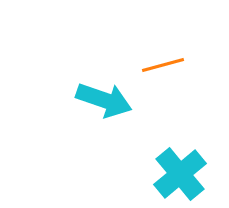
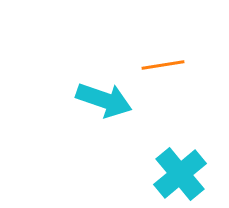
orange line: rotated 6 degrees clockwise
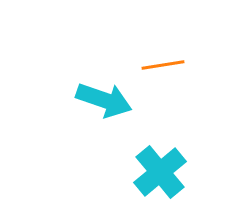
cyan cross: moved 20 px left, 2 px up
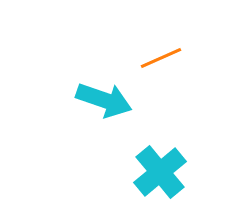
orange line: moved 2 px left, 7 px up; rotated 15 degrees counterclockwise
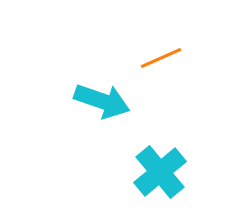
cyan arrow: moved 2 px left, 1 px down
